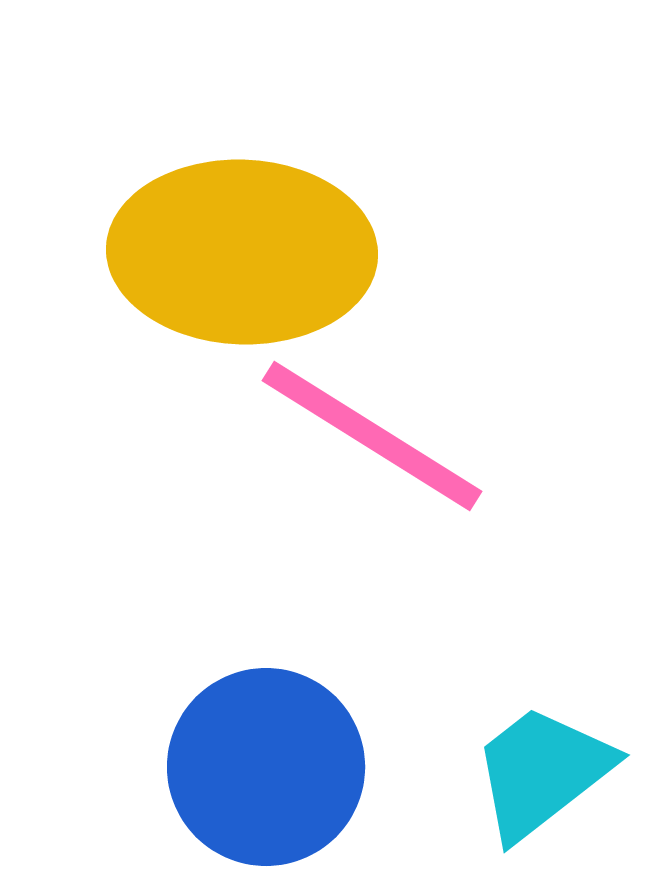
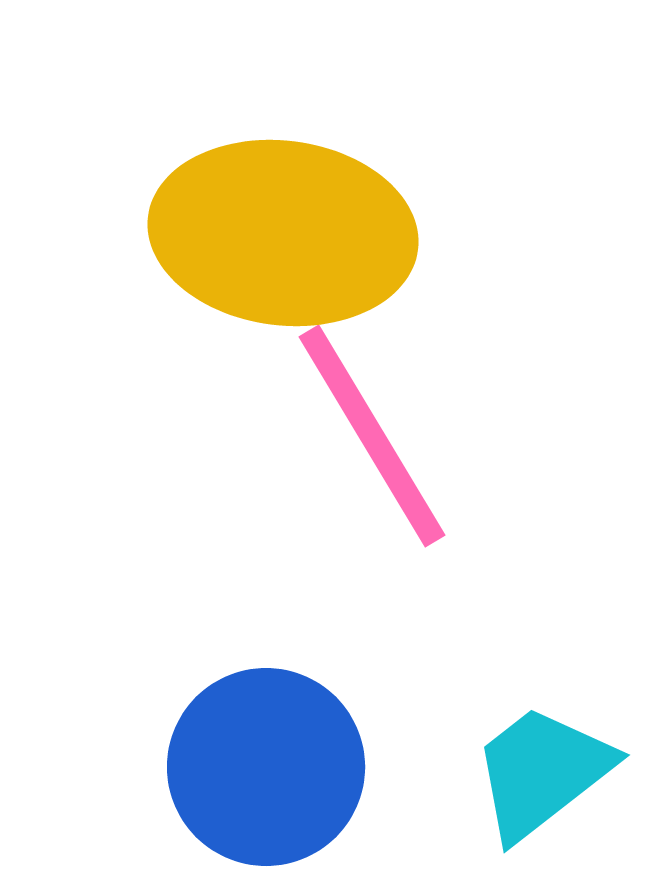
yellow ellipse: moved 41 px right, 19 px up; rotated 5 degrees clockwise
pink line: rotated 27 degrees clockwise
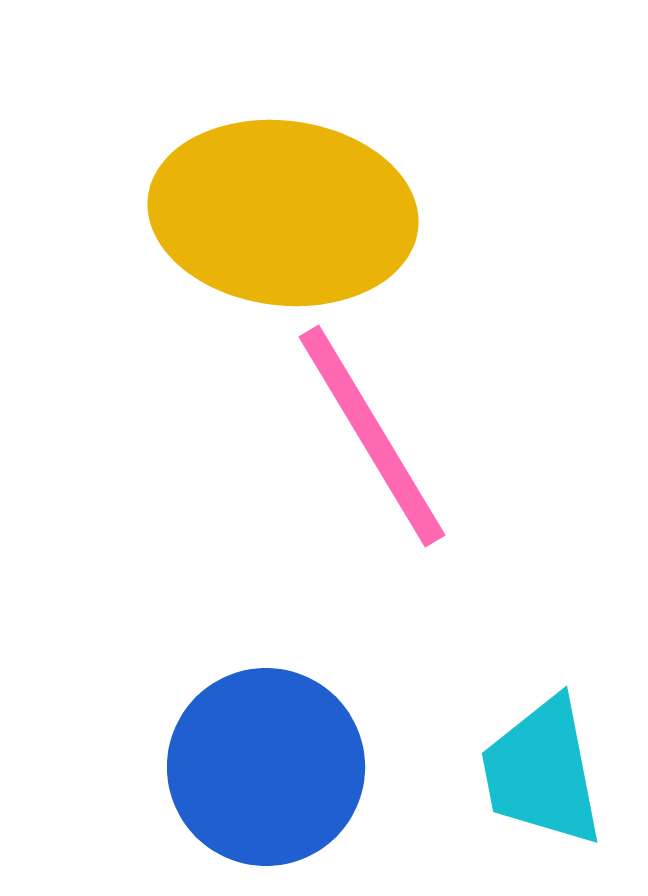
yellow ellipse: moved 20 px up
cyan trapezoid: rotated 63 degrees counterclockwise
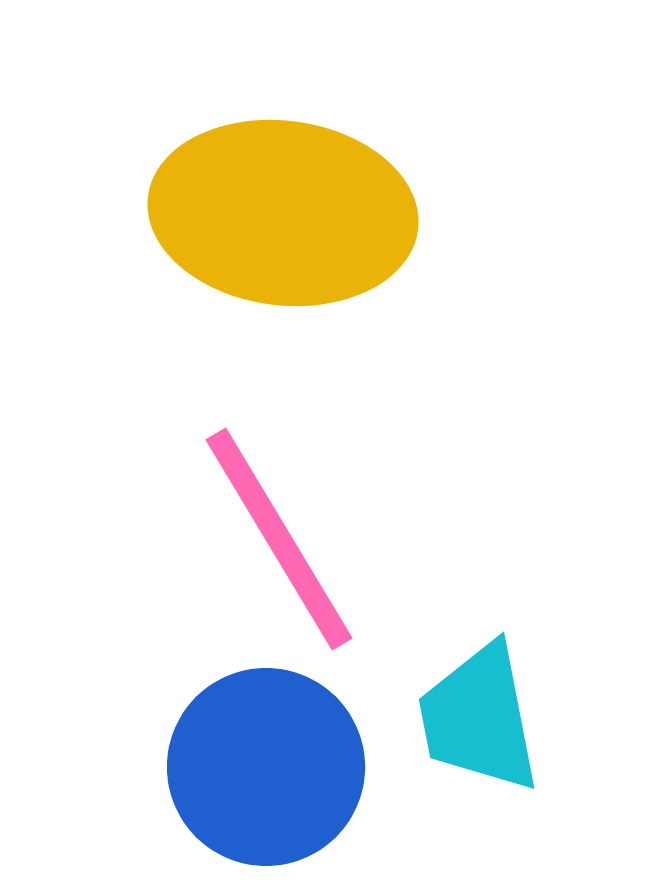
pink line: moved 93 px left, 103 px down
cyan trapezoid: moved 63 px left, 54 px up
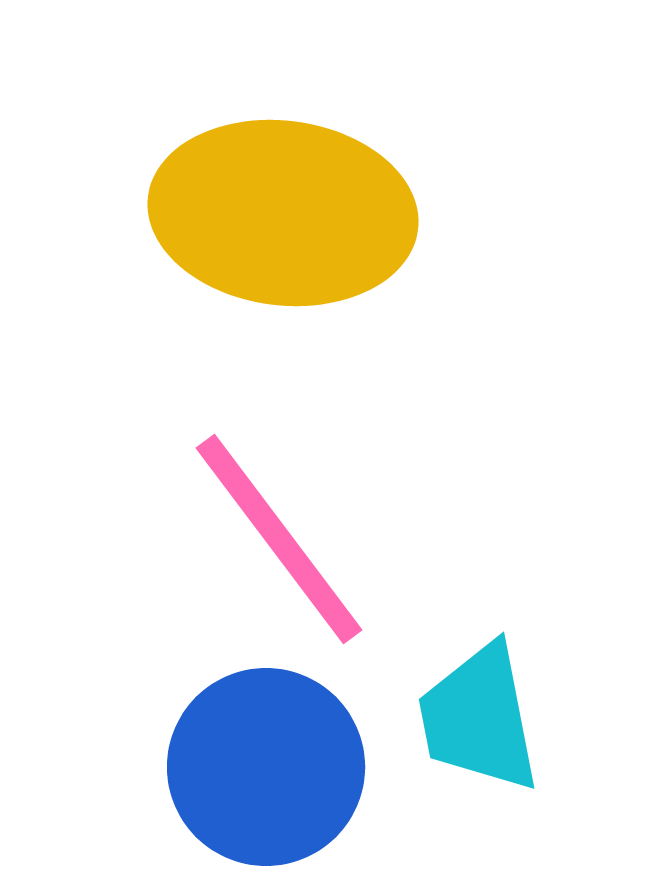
pink line: rotated 6 degrees counterclockwise
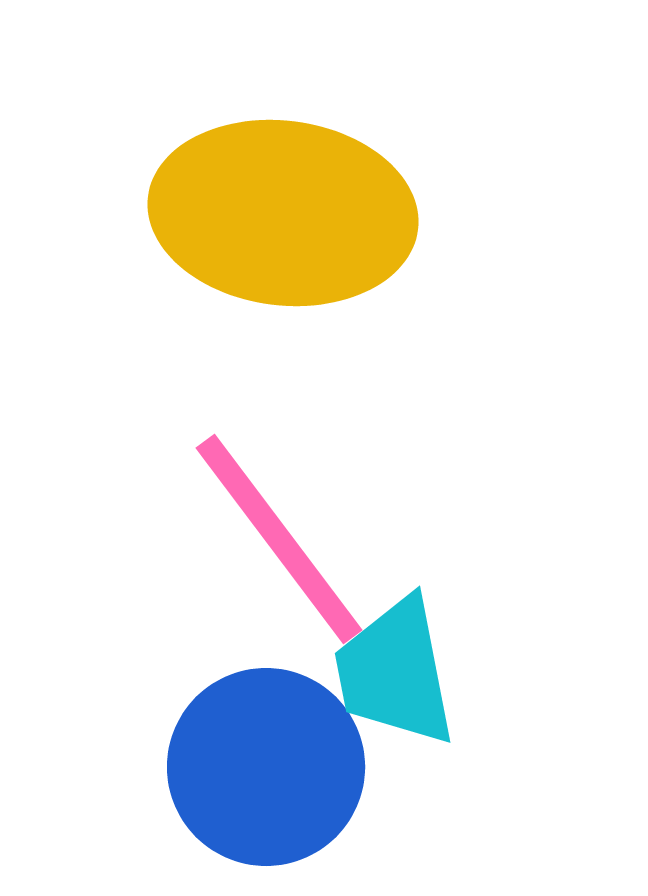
cyan trapezoid: moved 84 px left, 46 px up
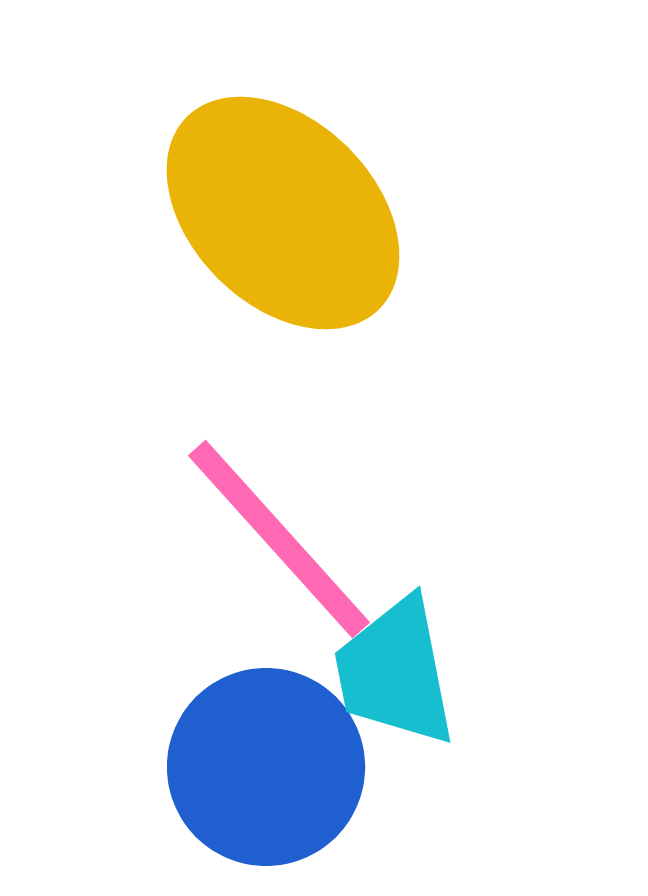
yellow ellipse: rotated 38 degrees clockwise
pink line: rotated 5 degrees counterclockwise
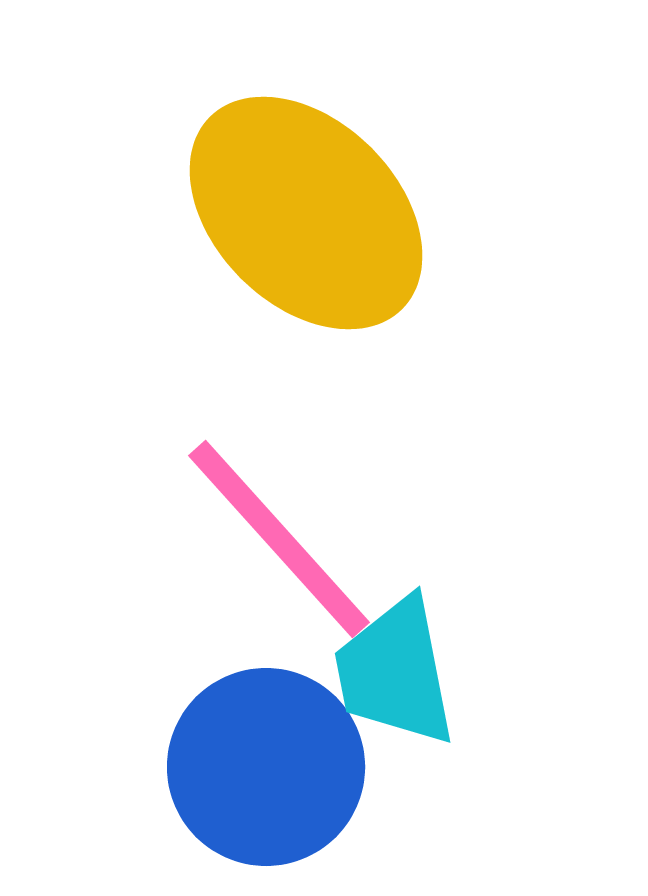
yellow ellipse: moved 23 px right
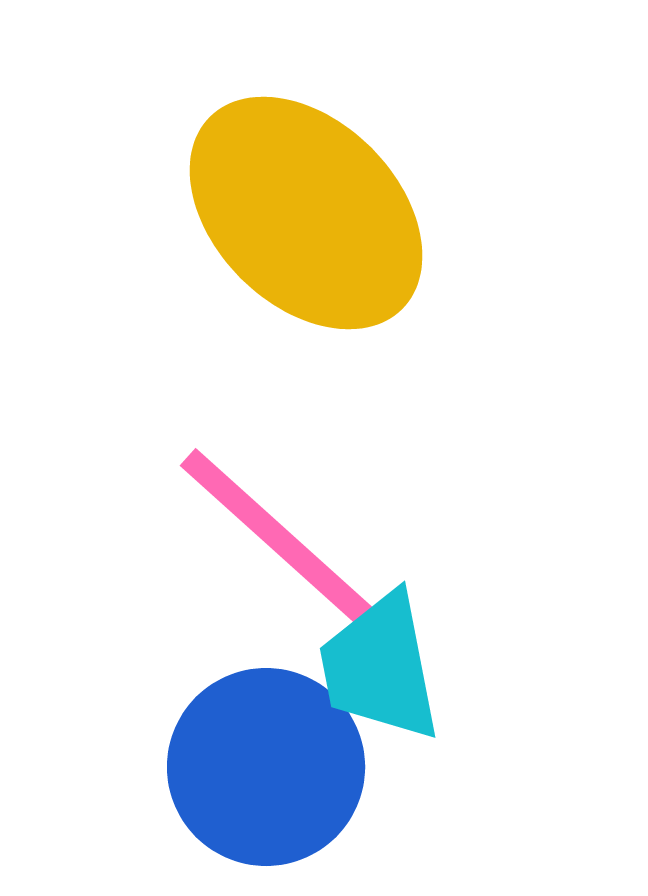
pink line: rotated 6 degrees counterclockwise
cyan trapezoid: moved 15 px left, 5 px up
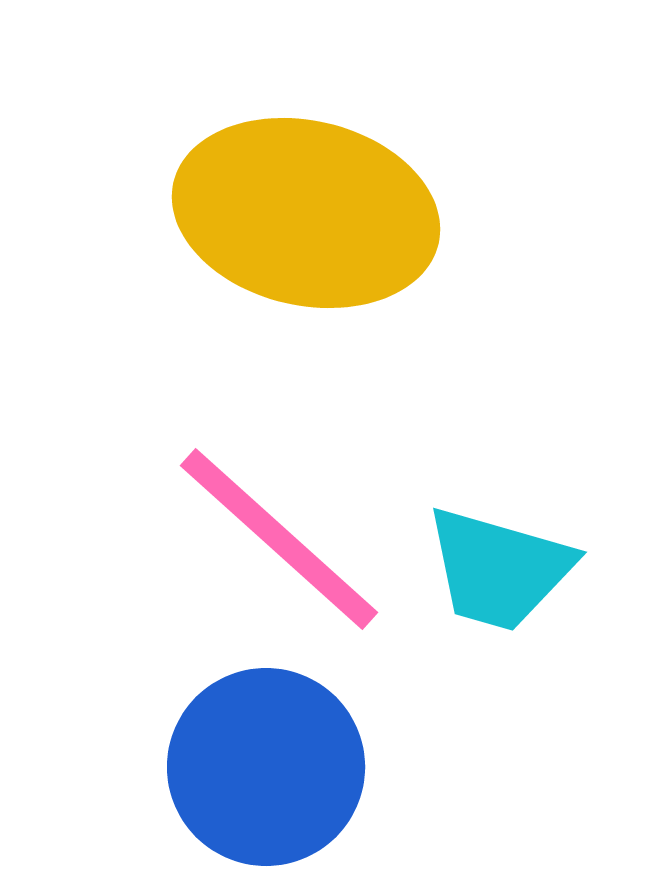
yellow ellipse: rotated 32 degrees counterclockwise
cyan trapezoid: moved 119 px right, 98 px up; rotated 63 degrees counterclockwise
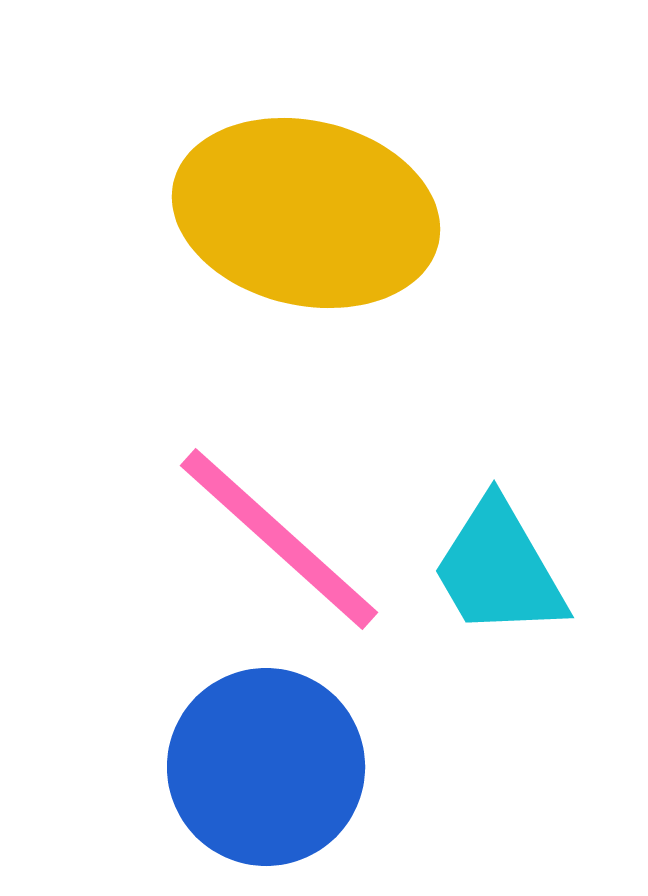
cyan trapezoid: rotated 44 degrees clockwise
